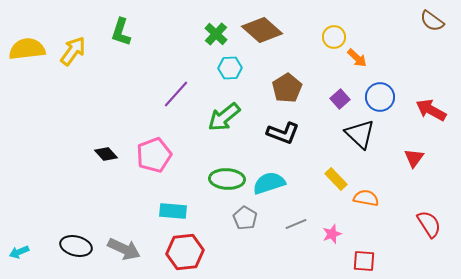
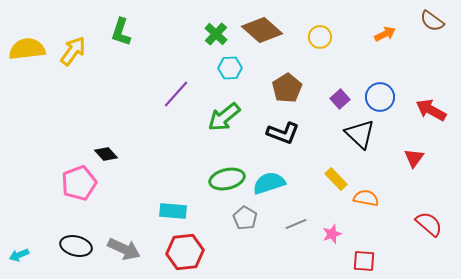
yellow circle: moved 14 px left
orange arrow: moved 28 px right, 24 px up; rotated 70 degrees counterclockwise
pink pentagon: moved 75 px left, 28 px down
green ellipse: rotated 16 degrees counterclockwise
red semicircle: rotated 16 degrees counterclockwise
cyan arrow: moved 3 px down
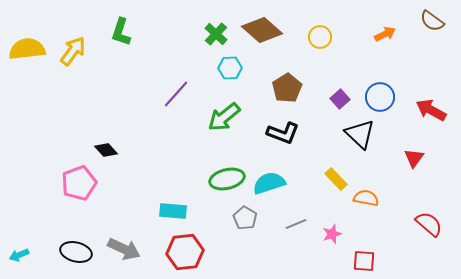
black diamond: moved 4 px up
black ellipse: moved 6 px down
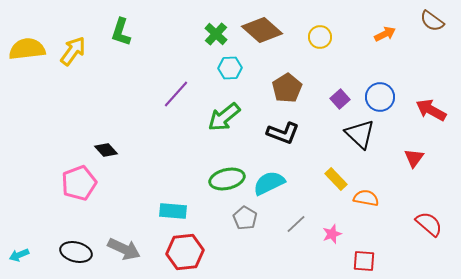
cyan semicircle: rotated 8 degrees counterclockwise
gray line: rotated 20 degrees counterclockwise
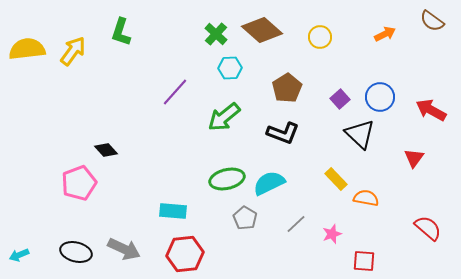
purple line: moved 1 px left, 2 px up
red semicircle: moved 1 px left, 4 px down
red hexagon: moved 2 px down
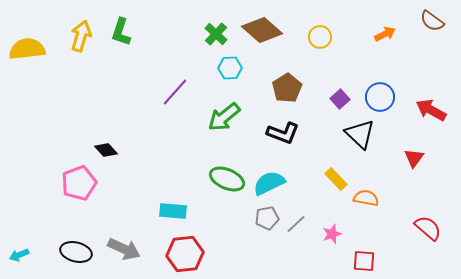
yellow arrow: moved 8 px right, 15 px up; rotated 20 degrees counterclockwise
green ellipse: rotated 36 degrees clockwise
gray pentagon: moved 22 px right; rotated 30 degrees clockwise
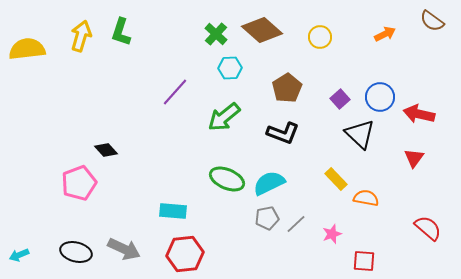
red arrow: moved 12 px left, 4 px down; rotated 16 degrees counterclockwise
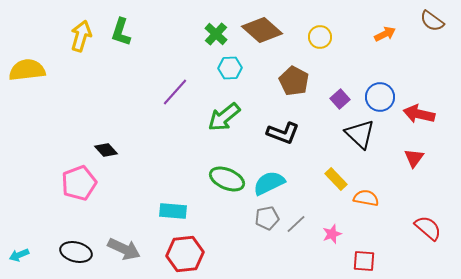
yellow semicircle: moved 21 px down
brown pentagon: moved 7 px right, 7 px up; rotated 12 degrees counterclockwise
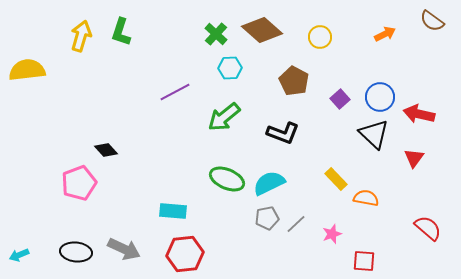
purple line: rotated 20 degrees clockwise
black triangle: moved 14 px right
black ellipse: rotated 8 degrees counterclockwise
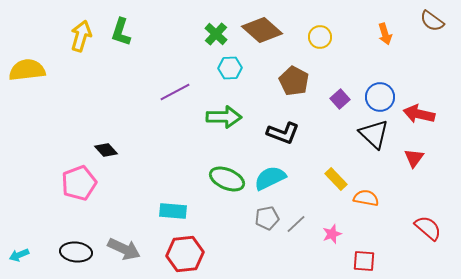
orange arrow: rotated 100 degrees clockwise
green arrow: rotated 140 degrees counterclockwise
cyan semicircle: moved 1 px right, 5 px up
